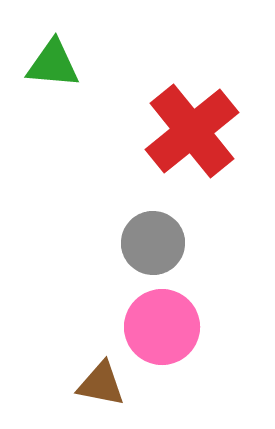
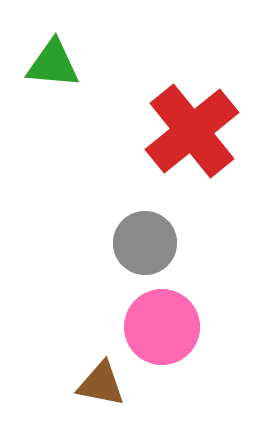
gray circle: moved 8 px left
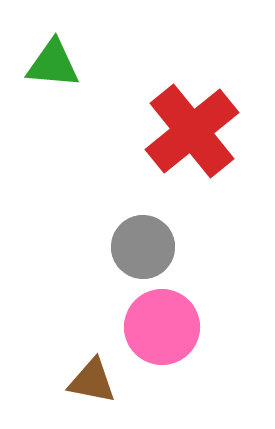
gray circle: moved 2 px left, 4 px down
brown triangle: moved 9 px left, 3 px up
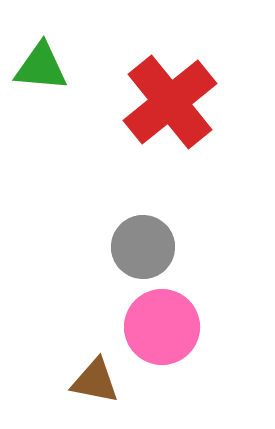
green triangle: moved 12 px left, 3 px down
red cross: moved 22 px left, 29 px up
brown triangle: moved 3 px right
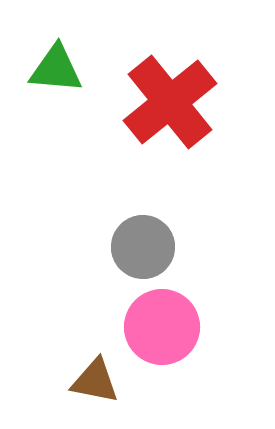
green triangle: moved 15 px right, 2 px down
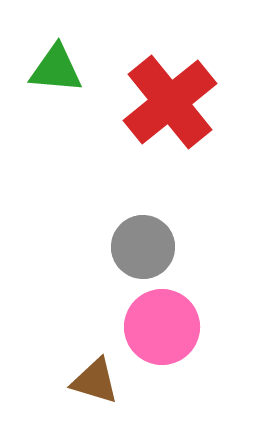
brown triangle: rotated 6 degrees clockwise
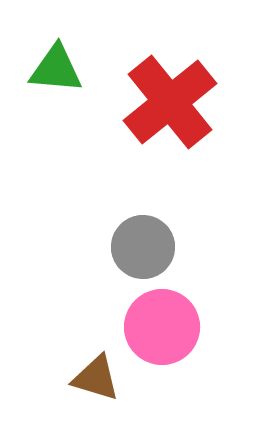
brown triangle: moved 1 px right, 3 px up
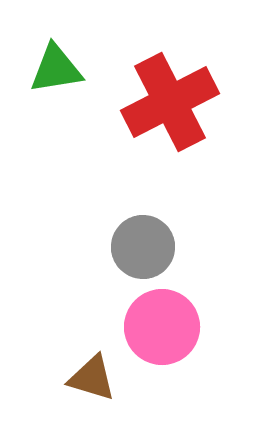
green triangle: rotated 14 degrees counterclockwise
red cross: rotated 12 degrees clockwise
brown triangle: moved 4 px left
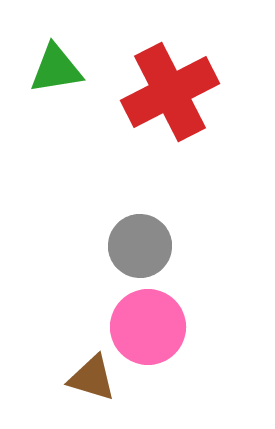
red cross: moved 10 px up
gray circle: moved 3 px left, 1 px up
pink circle: moved 14 px left
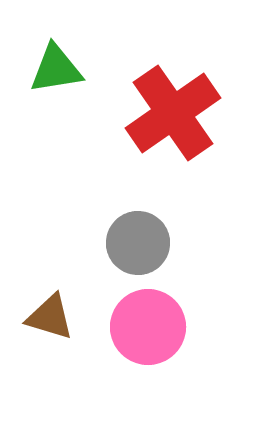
red cross: moved 3 px right, 21 px down; rotated 8 degrees counterclockwise
gray circle: moved 2 px left, 3 px up
brown triangle: moved 42 px left, 61 px up
